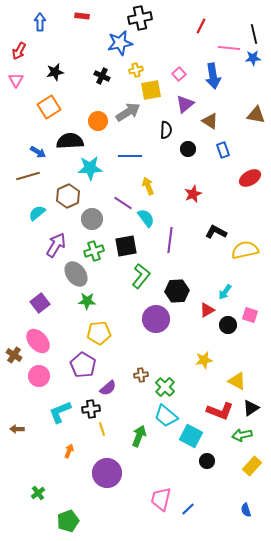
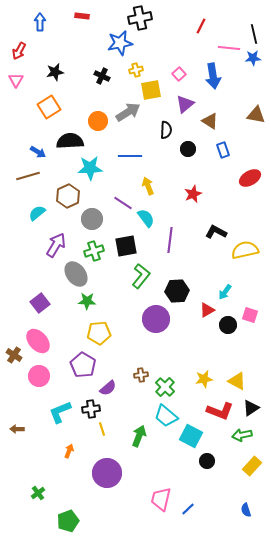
yellow star at (204, 360): moved 19 px down
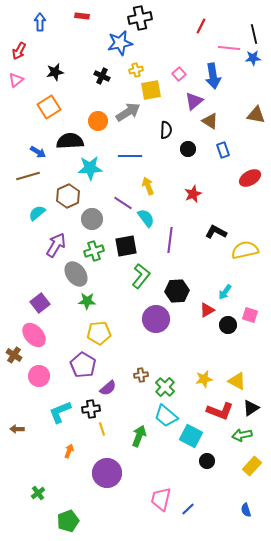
pink triangle at (16, 80): rotated 21 degrees clockwise
purple triangle at (185, 104): moved 9 px right, 3 px up
pink ellipse at (38, 341): moved 4 px left, 6 px up
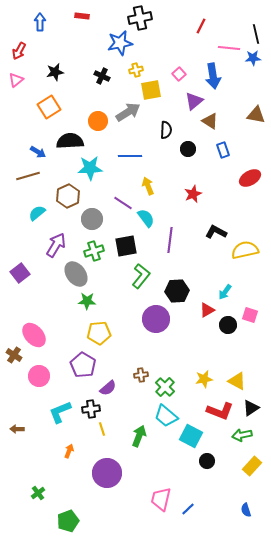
black line at (254, 34): moved 2 px right
purple square at (40, 303): moved 20 px left, 30 px up
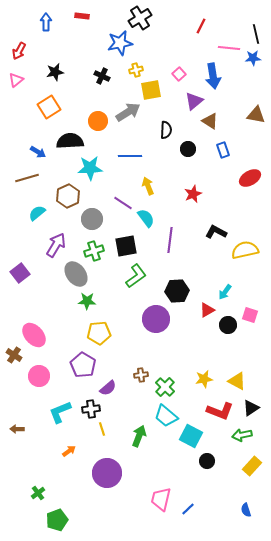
black cross at (140, 18): rotated 20 degrees counterclockwise
blue arrow at (40, 22): moved 6 px right
brown line at (28, 176): moved 1 px left, 2 px down
green L-shape at (141, 276): moved 5 px left; rotated 15 degrees clockwise
orange arrow at (69, 451): rotated 32 degrees clockwise
green pentagon at (68, 521): moved 11 px left, 1 px up
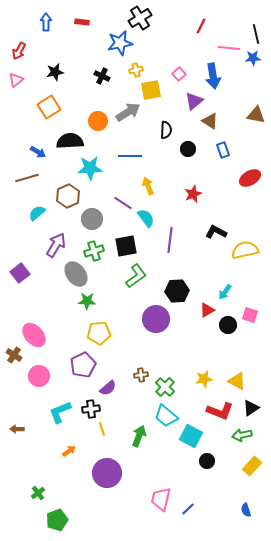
red rectangle at (82, 16): moved 6 px down
purple pentagon at (83, 365): rotated 15 degrees clockwise
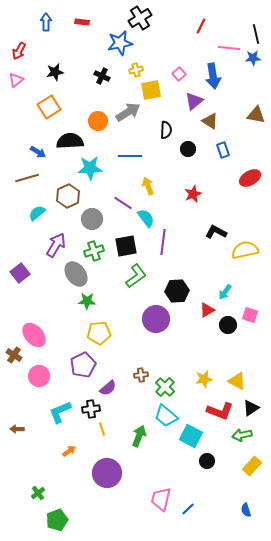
purple line at (170, 240): moved 7 px left, 2 px down
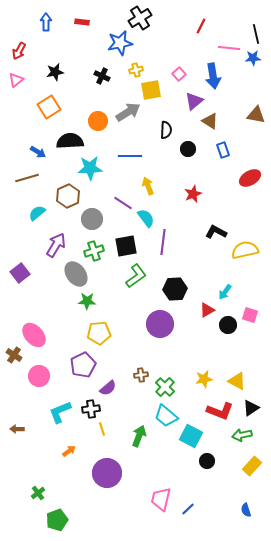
black hexagon at (177, 291): moved 2 px left, 2 px up
purple circle at (156, 319): moved 4 px right, 5 px down
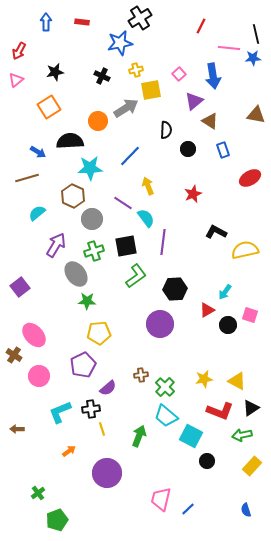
gray arrow at (128, 112): moved 2 px left, 4 px up
blue line at (130, 156): rotated 45 degrees counterclockwise
brown hexagon at (68, 196): moved 5 px right; rotated 10 degrees counterclockwise
purple square at (20, 273): moved 14 px down
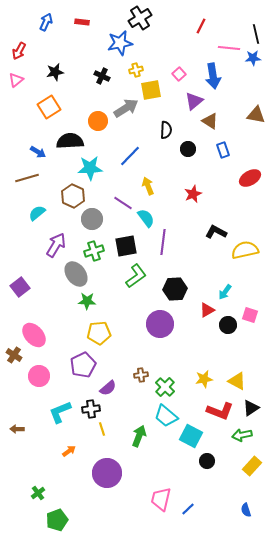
blue arrow at (46, 22): rotated 24 degrees clockwise
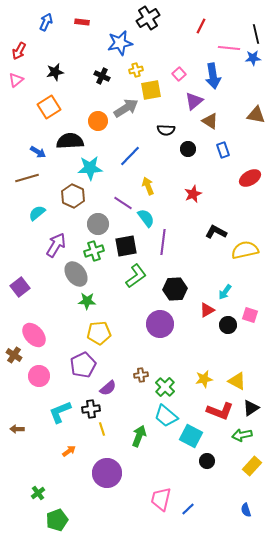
black cross at (140, 18): moved 8 px right
black semicircle at (166, 130): rotated 90 degrees clockwise
gray circle at (92, 219): moved 6 px right, 5 px down
